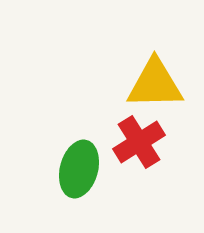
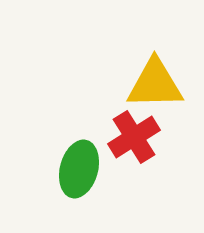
red cross: moved 5 px left, 5 px up
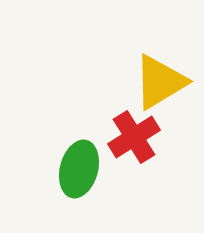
yellow triangle: moved 5 px right, 2 px up; rotated 30 degrees counterclockwise
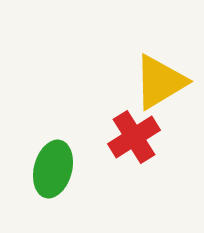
green ellipse: moved 26 px left
